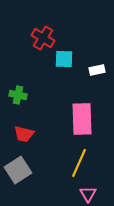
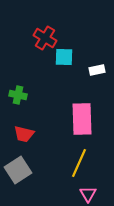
red cross: moved 2 px right
cyan square: moved 2 px up
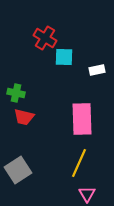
green cross: moved 2 px left, 2 px up
red trapezoid: moved 17 px up
pink triangle: moved 1 px left
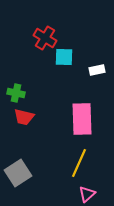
gray square: moved 3 px down
pink triangle: rotated 18 degrees clockwise
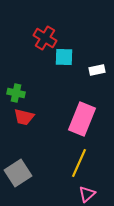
pink rectangle: rotated 24 degrees clockwise
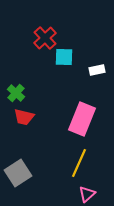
red cross: rotated 15 degrees clockwise
green cross: rotated 30 degrees clockwise
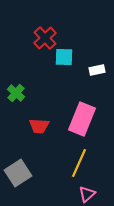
red trapezoid: moved 15 px right, 9 px down; rotated 10 degrees counterclockwise
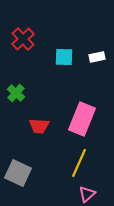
red cross: moved 22 px left, 1 px down
white rectangle: moved 13 px up
gray square: rotated 32 degrees counterclockwise
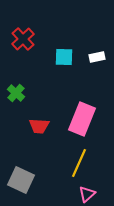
gray square: moved 3 px right, 7 px down
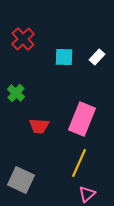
white rectangle: rotated 35 degrees counterclockwise
